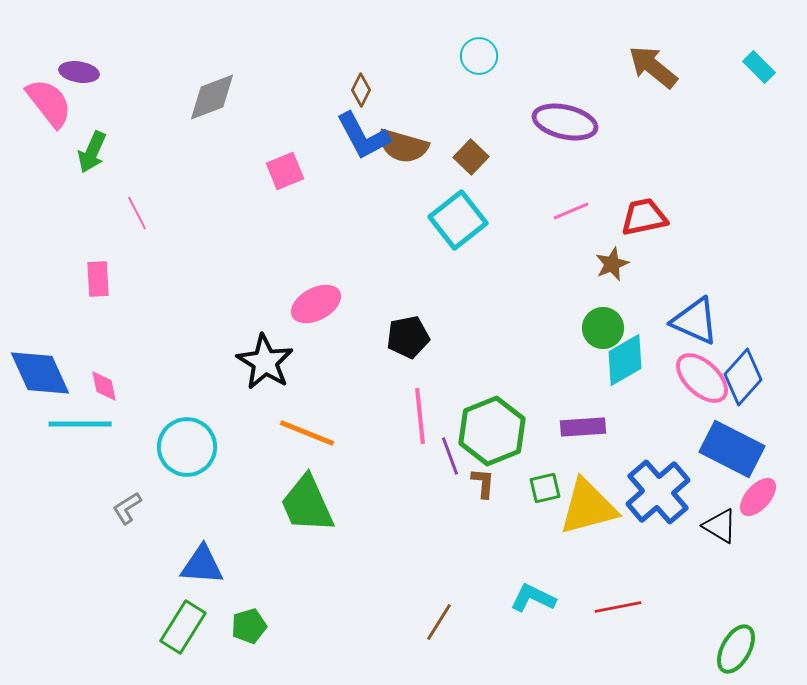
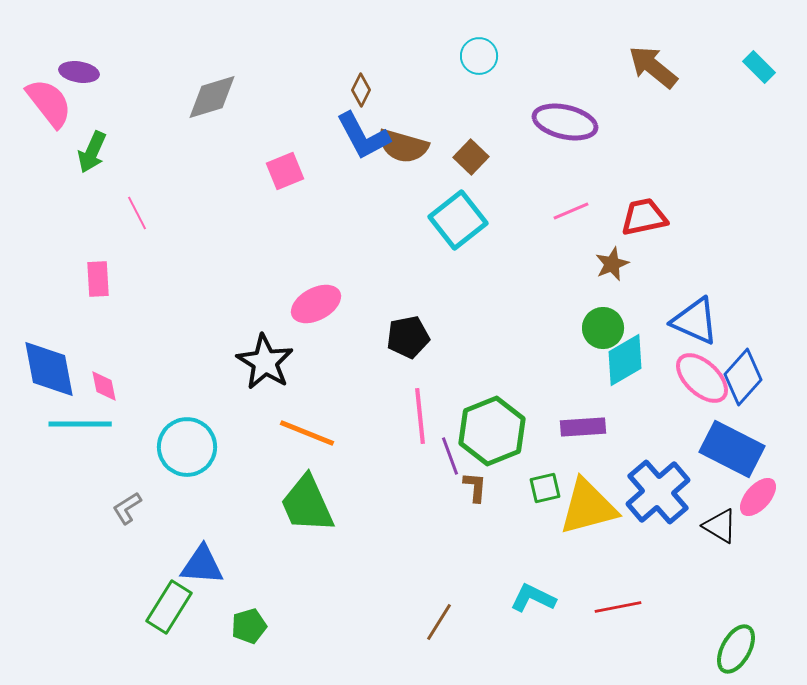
gray diamond at (212, 97): rotated 4 degrees clockwise
blue diamond at (40, 373): moved 9 px right, 4 px up; rotated 14 degrees clockwise
brown L-shape at (483, 483): moved 8 px left, 4 px down
green rectangle at (183, 627): moved 14 px left, 20 px up
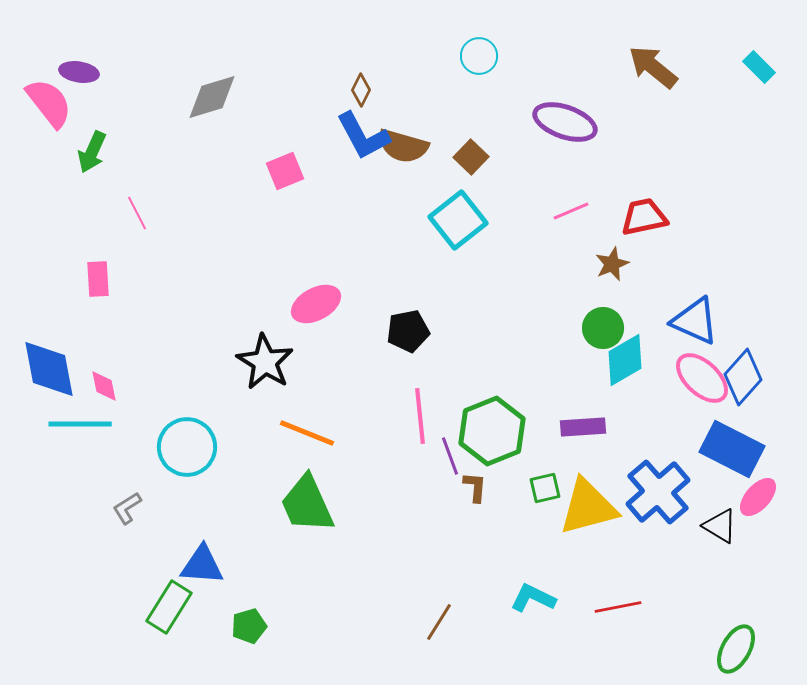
purple ellipse at (565, 122): rotated 6 degrees clockwise
black pentagon at (408, 337): moved 6 px up
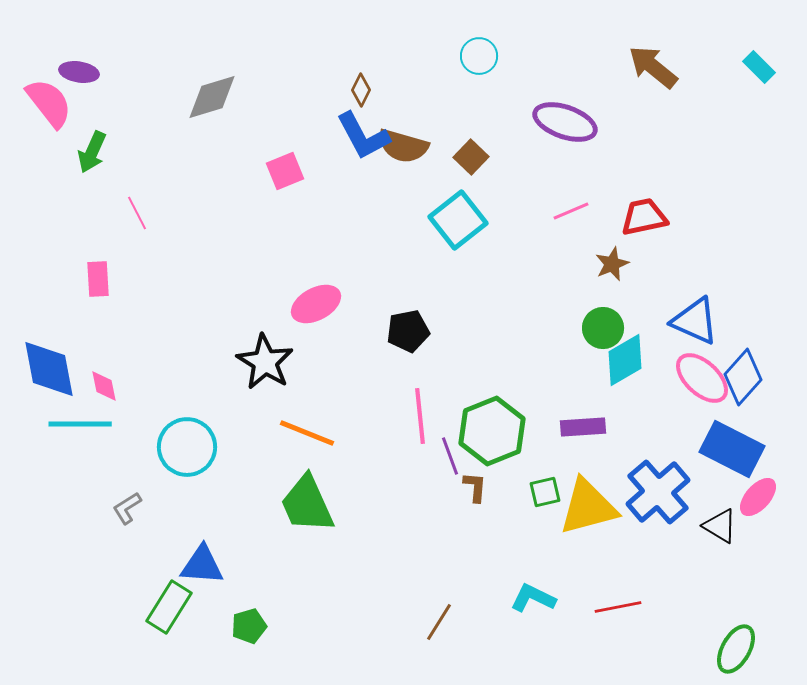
green square at (545, 488): moved 4 px down
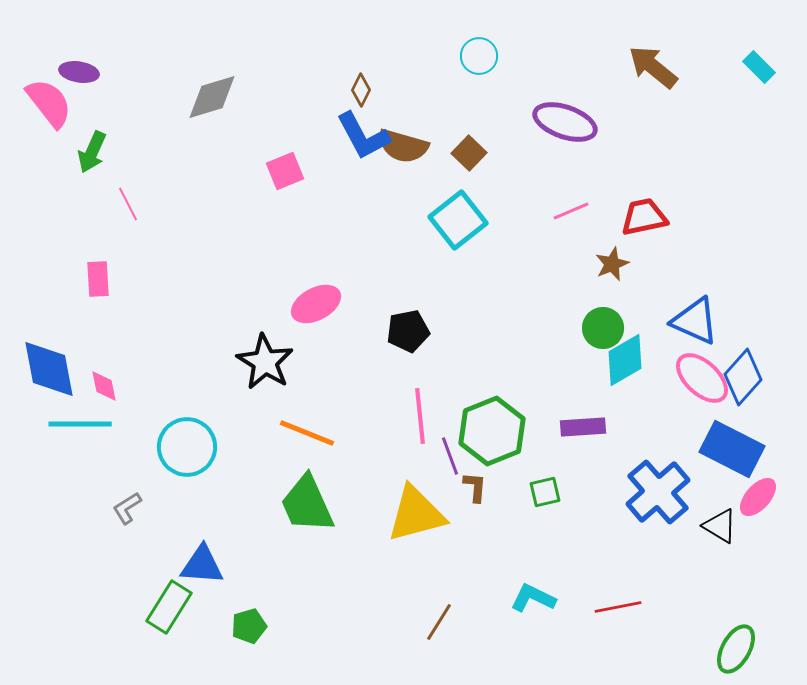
brown square at (471, 157): moved 2 px left, 4 px up
pink line at (137, 213): moved 9 px left, 9 px up
yellow triangle at (588, 507): moved 172 px left, 7 px down
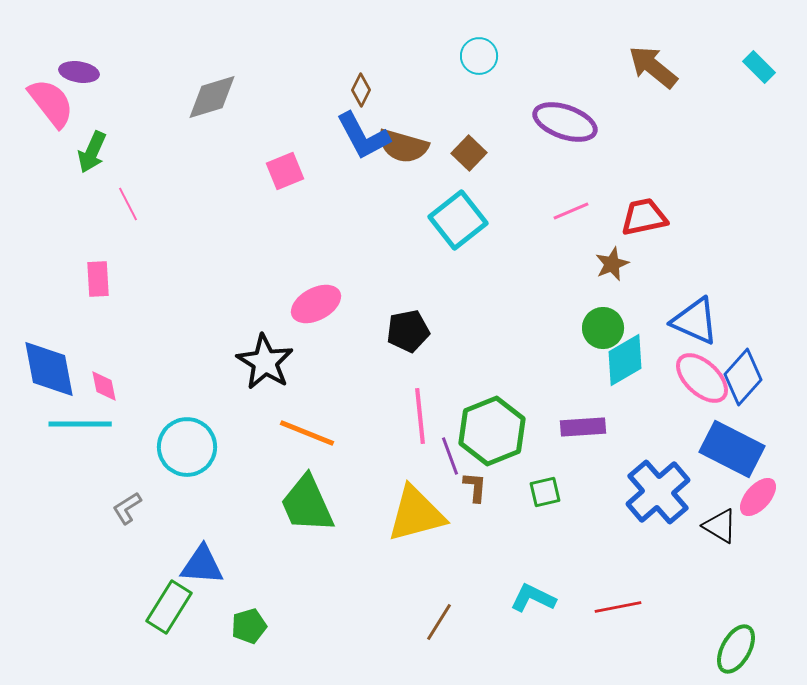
pink semicircle at (49, 103): moved 2 px right
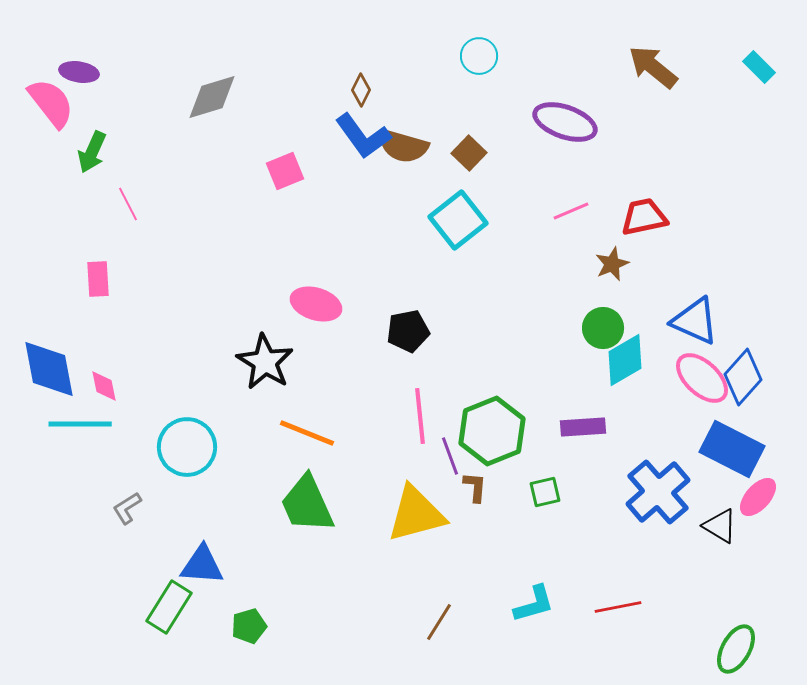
blue L-shape at (363, 136): rotated 8 degrees counterclockwise
pink ellipse at (316, 304): rotated 45 degrees clockwise
cyan L-shape at (533, 598): moved 1 px right, 6 px down; rotated 138 degrees clockwise
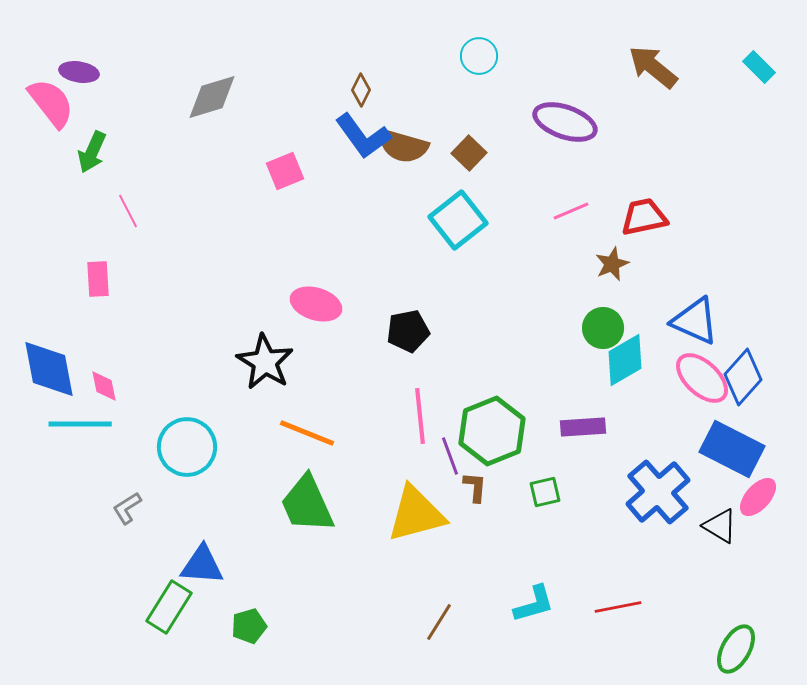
pink line at (128, 204): moved 7 px down
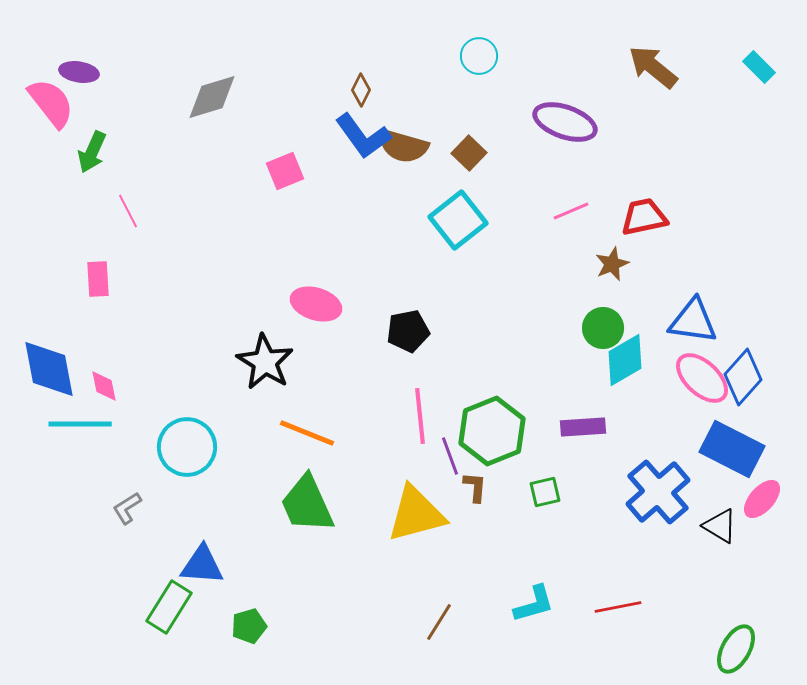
blue triangle at (695, 321): moved 2 px left; rotated 16 degrees counterclockwise
pink ellipse at (758, 497): moved 4 px right, 2 px down
